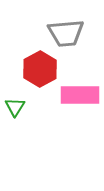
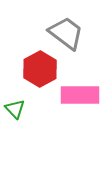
gray trapezoid: rotated 138 degrees counterclockwise
green triangle: moved 2 px down; rotated 15 degrees counterclockwise
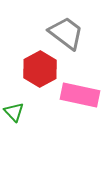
pink rectangle: rotated 12 degrees clockwise
green triangle: moved 1 px left, 3 px down
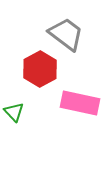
gray trapezoid: moved 1 px down
pink rectangle: moved 8 px down
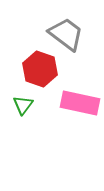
red hexagon: rotated 12 degrees counterclockwise
green triangle: moved 9 px right, 7 px up; rotated 20 degrees clockwise
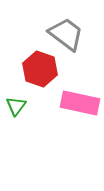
green triangle: moved 7 px left, 1 px down
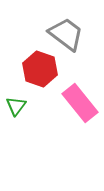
pink rectangle: rotated 39 degrees clockwise
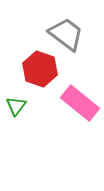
pink rectangle: rotated 12 degrees counterclockwise
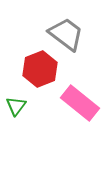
red hexagon: rotated 20 degrees clockwise
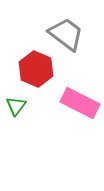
red hexagon: moved 4 px left; rotated 16 degrees counterclockwise
pink rectangle: rotated 12 degrees counterclockwise
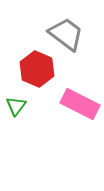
red hexagon: moved 1 px right
pink rectangle: moved 1 px down
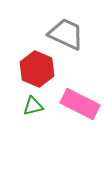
gray trapezoid: rotated 12 degrees counterclockwise
green triangle: moved 17 px right; rotated 40 degrees clockwise
